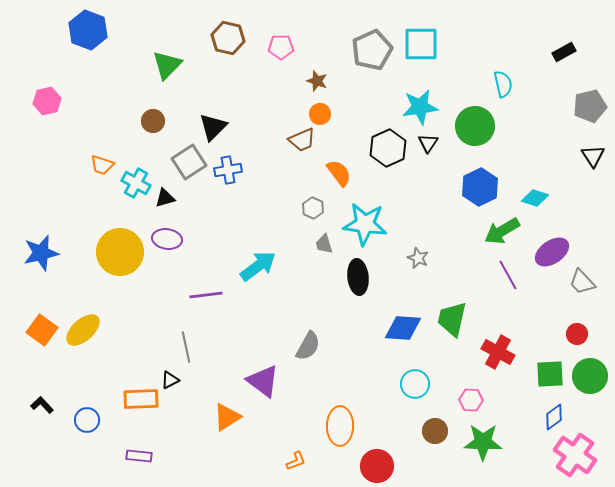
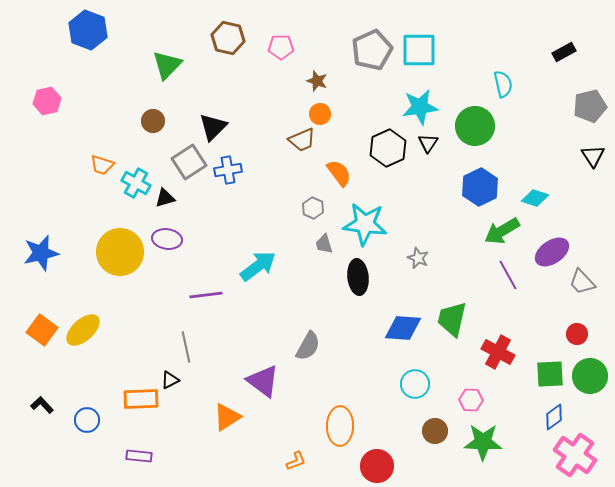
cyan square at (421, 44): moved 2 px left, 6 px down
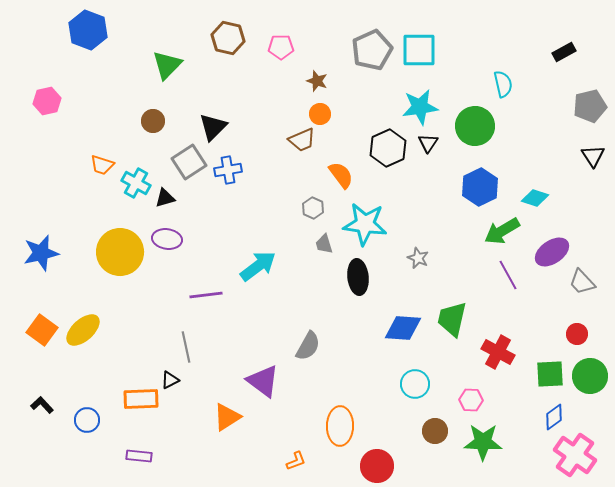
orange semicircle at (339, 173): moved 2 px right, 2 px down
